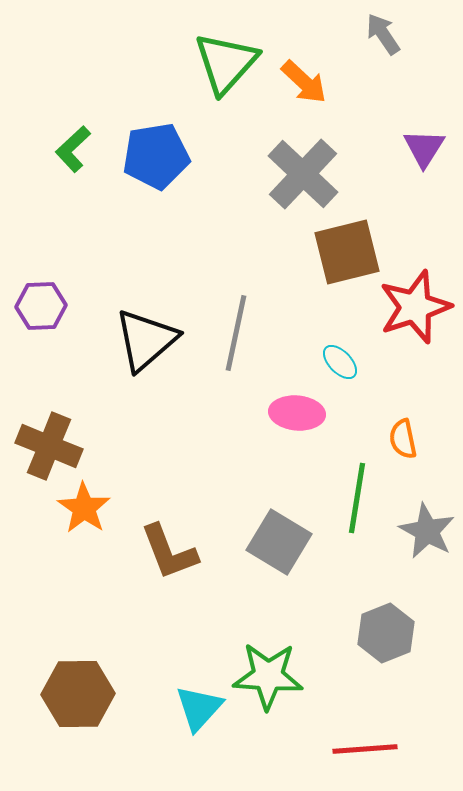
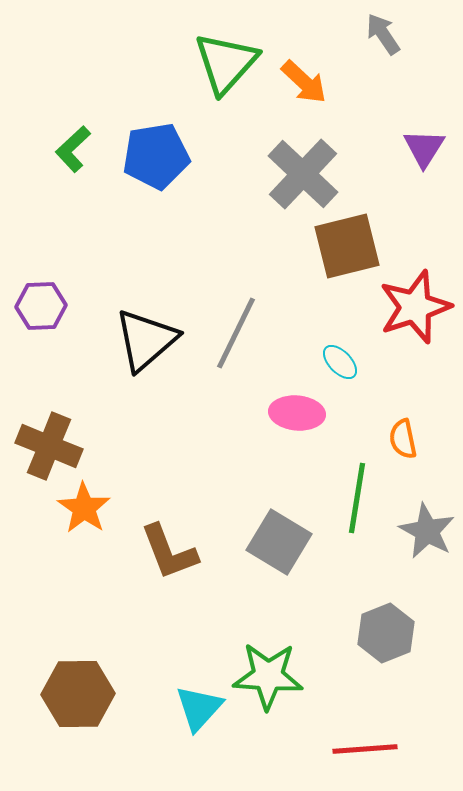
brown square: moved 6 px up
gray line: rotated 14 degrees clockwise
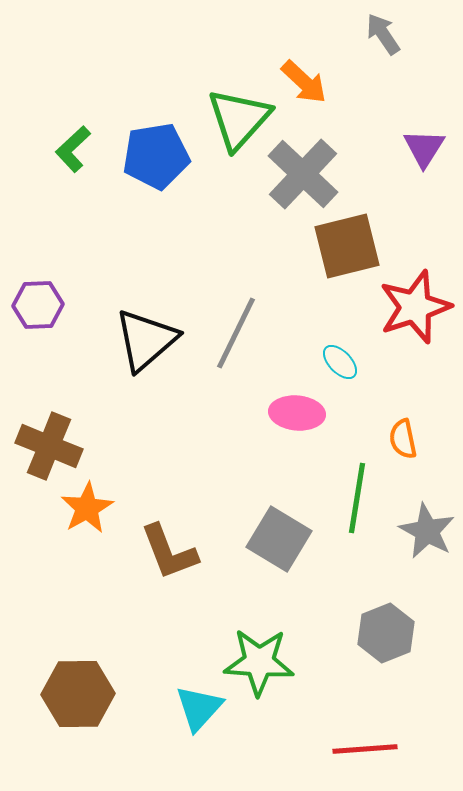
green triangle: moved 13 px right, 56 px down
purple hexagon: moved 3 px left, 1 px up
orange star: moved 3 px right; rotated 8 degrees clockwise
gray square: moved 3 px up
green star: moved 9 px left, 14 px up
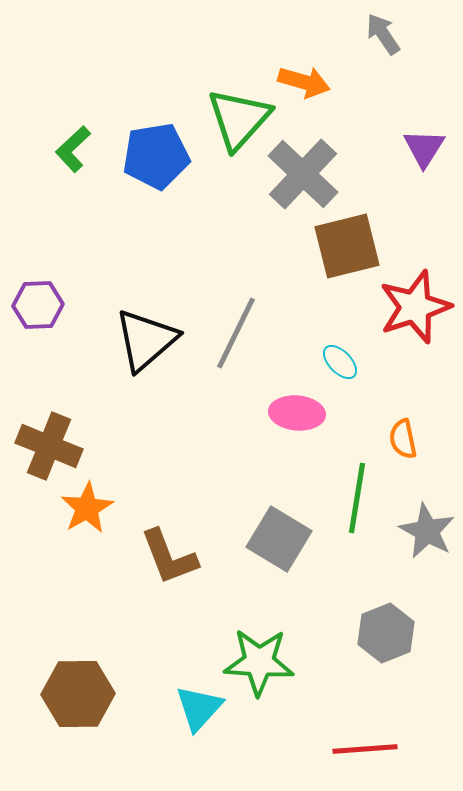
orange arrow: rotated 27 degrees counterclockwise
brown L-shape: moved 5 px down
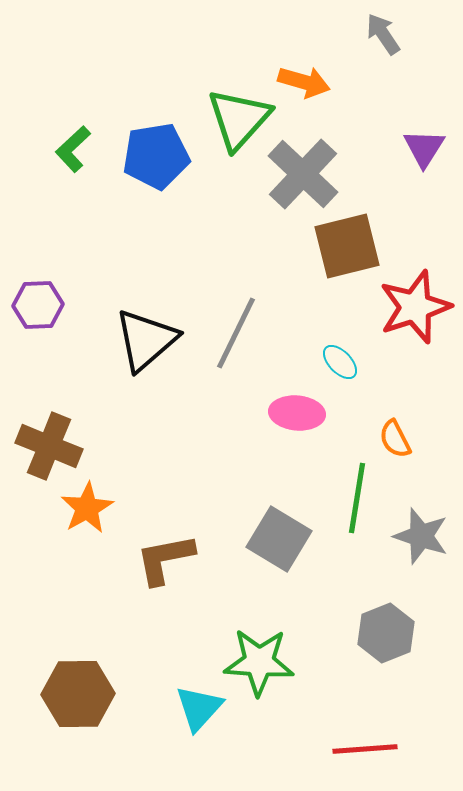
orange semicircle: moved 8 px left; rotated 15 degrees counterclockwise
gray star: moved 6 px left, 5 px down; rotated 10 degrees counterclockwise
brown L-shape: moved 4 px left, 2 px down; rotated 100 degrees clockwise
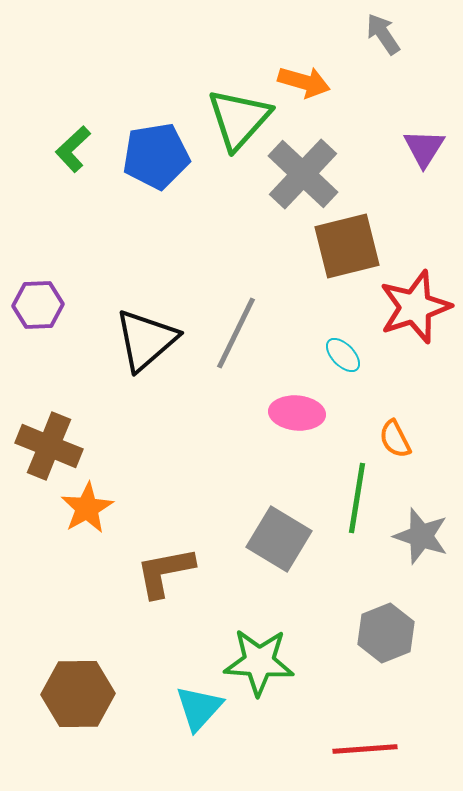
cyan ellipse: moved 3 px right, 7 px up
brown L-shape: moved 13 px down
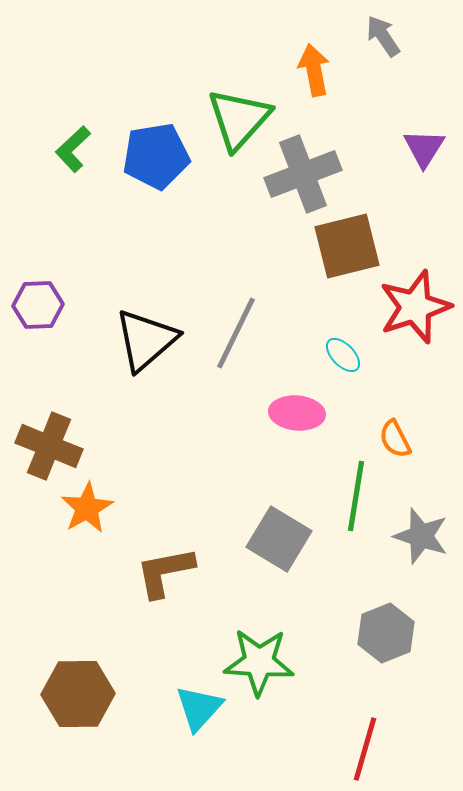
gray arrow: moved 2 px down
orange arrow: moved 10 px right, 12 px up; rotated 117 degrees counterclockwise
gray cross: rotated 26 degrees clockwise
green line: moved 1 px left, 2 px up
red line: rotated 70 degrees counterclockwise
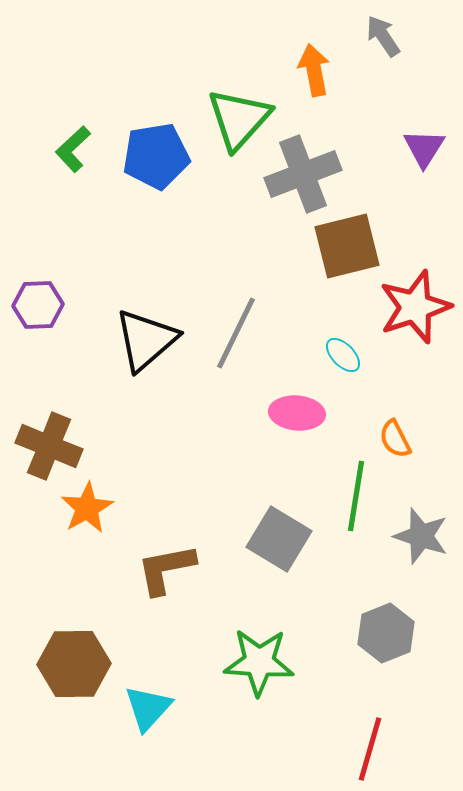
brown L-shape: moved 1 px right, 3 px up
brown hexagon: moved 4 px left, 30 px up
cyan triangle: moved 51 px left
red line: moved 5 px right
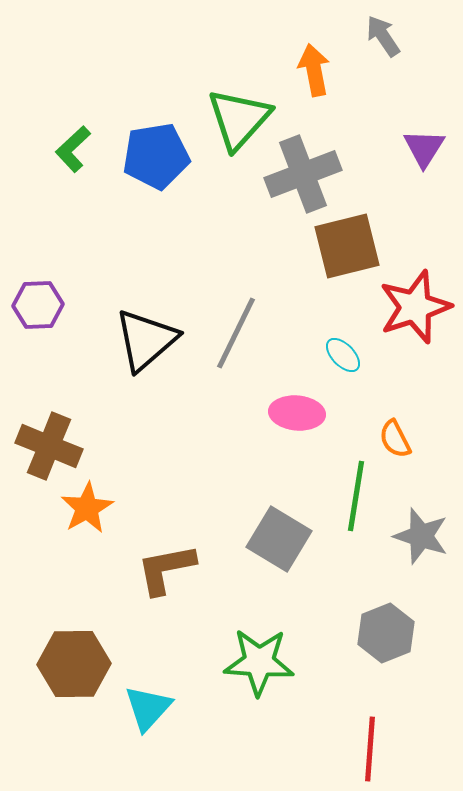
red line: rotated 12 degrees counterclockwise
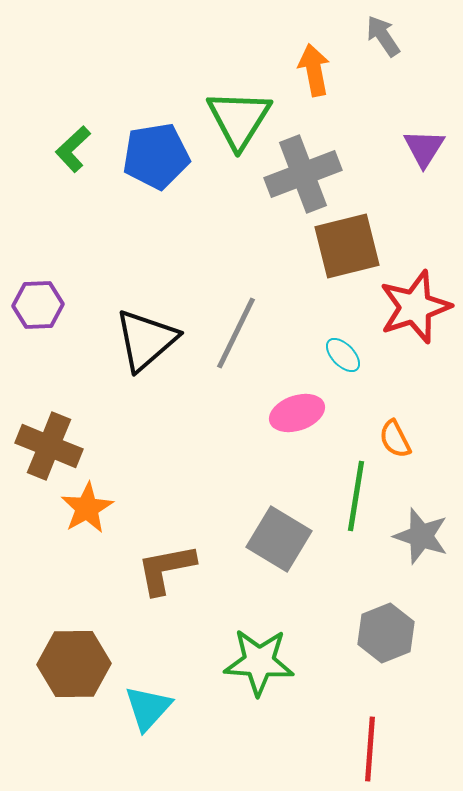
green triangle: rotated 10 degrees counterclockwise
pink ellipse: rotated 24 degrees counterclockwise
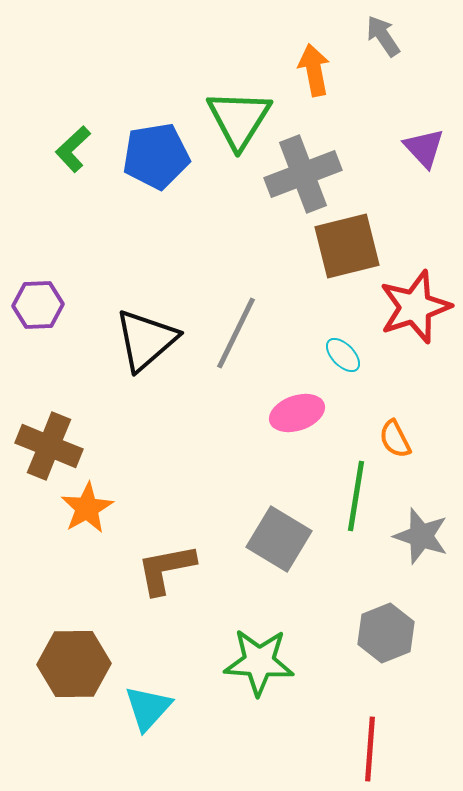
purple triangle: rotated 15 degrees counterclockwise
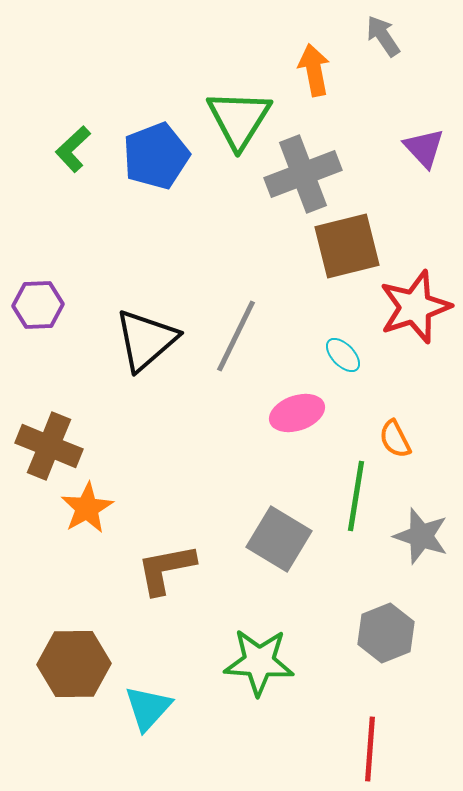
blue pentagon: rotated 12 degrees counterclockwise
gray line: moved 3 px down
